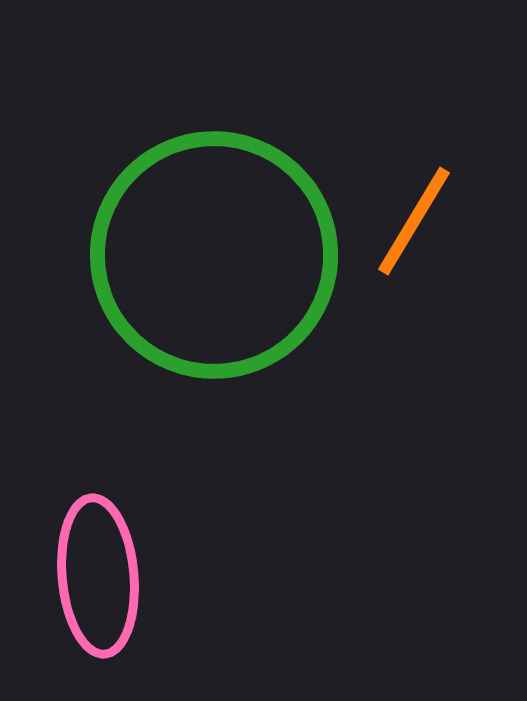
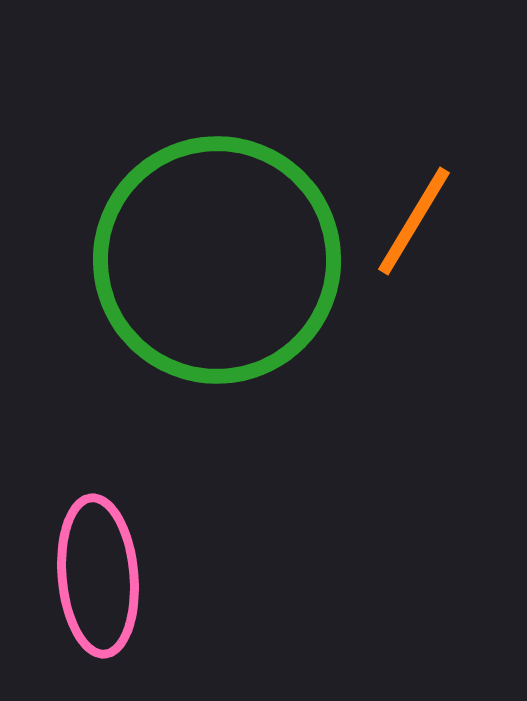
green circle: moved 3 px right, 5 px down
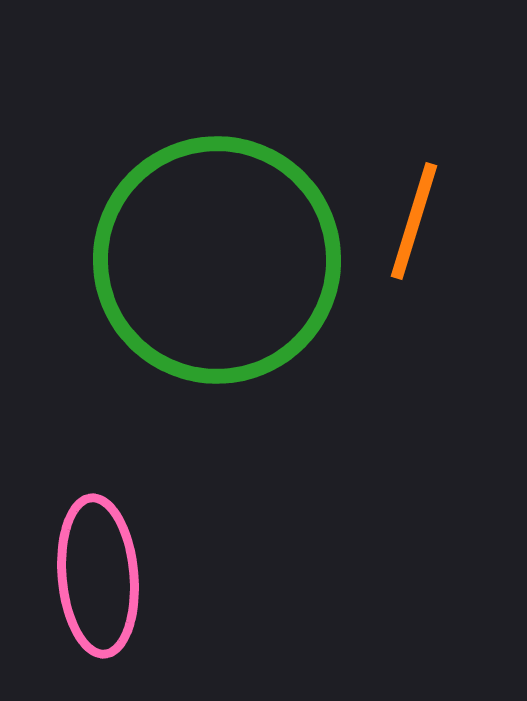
orange line: rotated 14 degrees counterclockwise
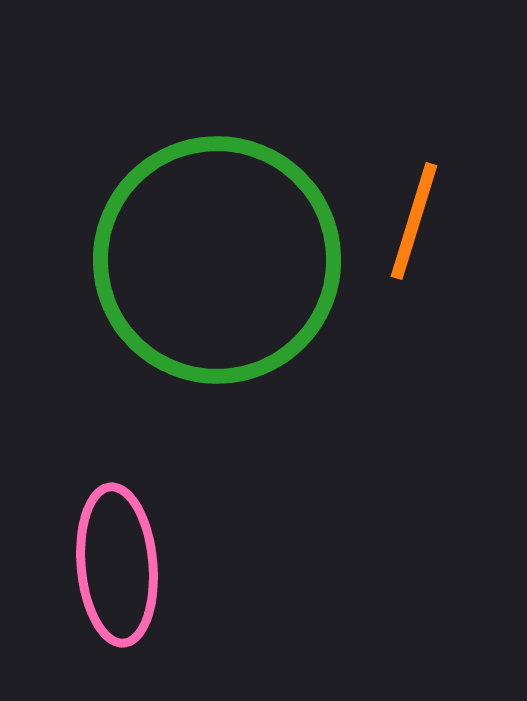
pink ellipse: moved 19 px right, 11 px up
